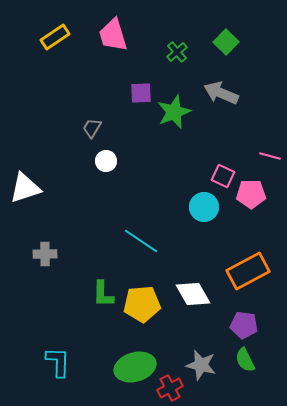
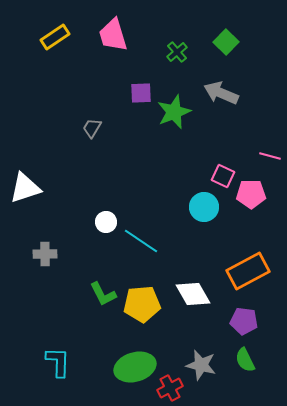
white circle: moved 61 px down
green L-shape: rotated 28 degrees counterclockwise
purple pentagon: moved 4 px up
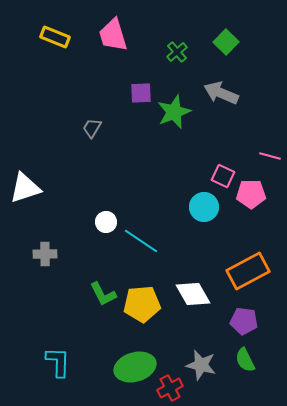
yellow rectangle: rotated 56 degrees clockwise
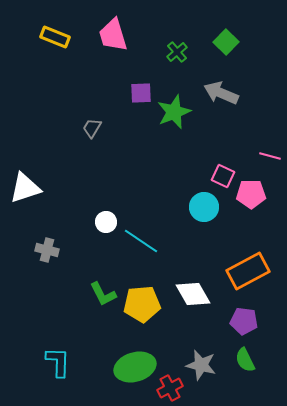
gray cross: moved 2 px right, 4 px up; rotated 15 degrees clockwise
